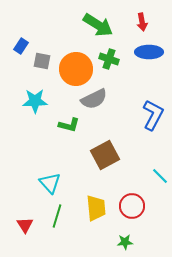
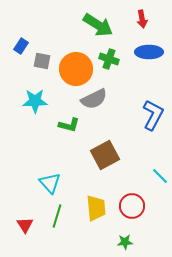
red arrow: moved 3 px up
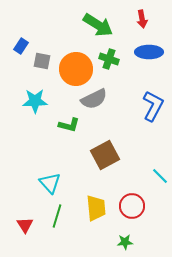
blue L-shape: moved 9 px up
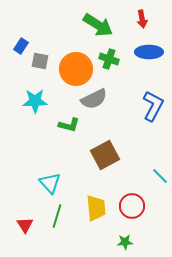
gray square: moved 2 px left
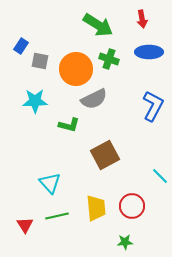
green line: rotated 60 degrees clockwise
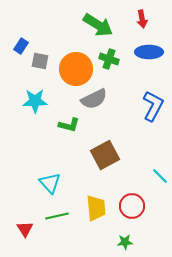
red triangle: moved 4 px down
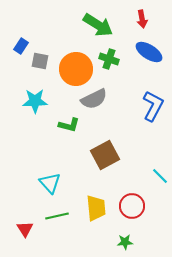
blue ellipse: rotated 32 degrees clockwise
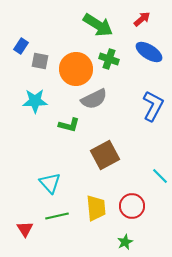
red arrow: rotated 120 degrees counterclockwise
green star: rotated 21 degrees counterclockwise
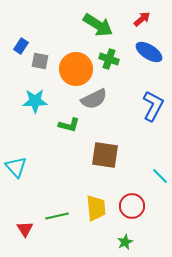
brown square: rotated 36 degrees clockwise
cyan triangle: moved 34 px left, 16 px up
